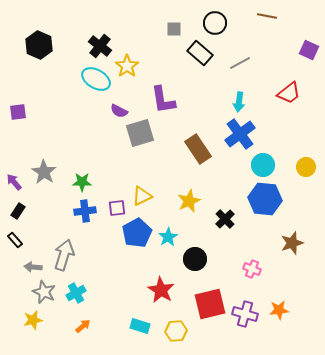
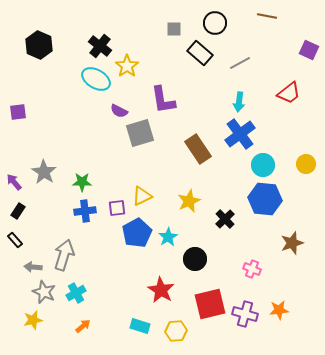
yellow circle at (306, 167): moved 3 px up
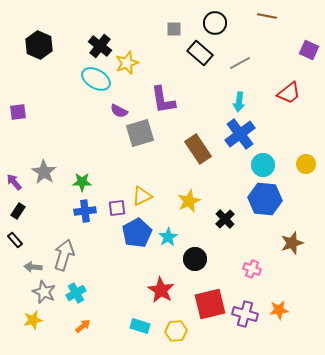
yellow star at (127, 66): moved 3 px up; rotated 15 degrees clockwise
